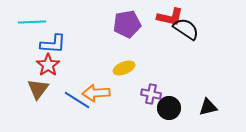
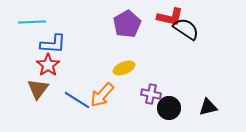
purple pentagon: rotated 20 degrees counterclockwise
orange arrow: moved 6 px right, 2 px down; rotated 44 degrees counterclockwise
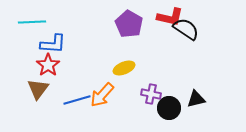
purple pentagon: moved 2 px right; rotated 12 degrees counterclockwise
blue line: rotated 48 degrees counterclockwise
black triangle: moved 12 px left, 8 px up
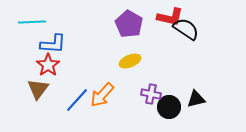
yellow ellipse: moved 6 px right, 7 px up
blue line: rotated 32 degrees counterclockwise
black circle: moved 1 px up
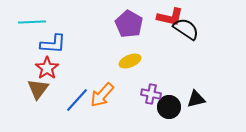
red star: moved 1 px left, 3 px down
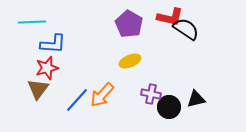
red star: rotated 20 degrees clockwise
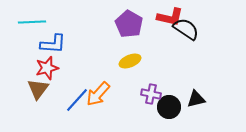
orange arrow: moved 4 px left, 1 px up
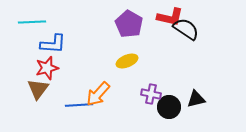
yellow ellipse: moved 3 px left
blue line: moved 2 px right, 5 px down; rotated 44 degrees clockwise
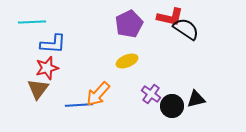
purple pentagon: rotated 16 degrees clockwise
purple cross: rotated 24 degrees clockwise
black circle: moved 3 px right, 1 px up
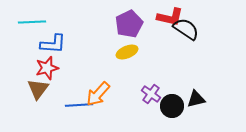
yellow ellipse: moved 9 px up
